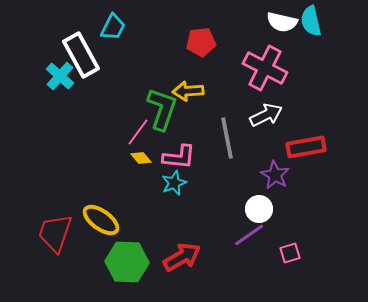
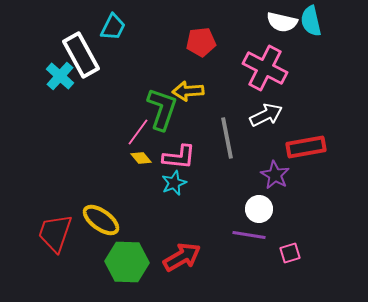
purple line: rotated 44 degrees clockwise
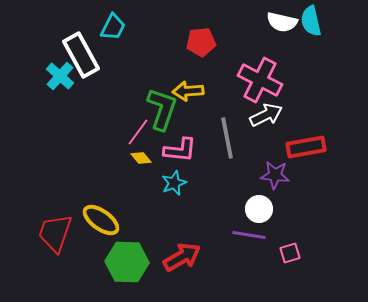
pink cross: moved 5 px left, 12 px down
pink L-shape: moved 1 px right, 7 px up
purple star: rotated 24 degrees counterclockwise
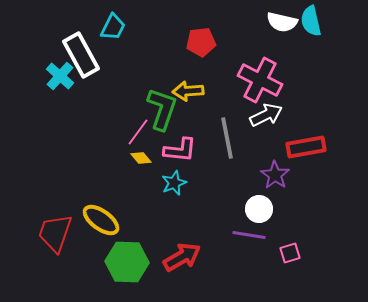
purple star: rotated 28 degrees clockwise
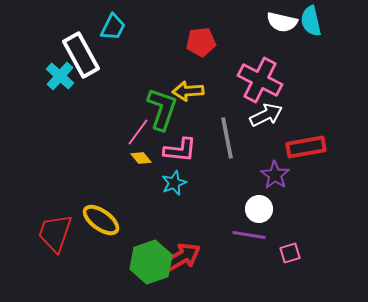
green hexagon: moved 24 px right; rotated 21 degrees counterclockwise
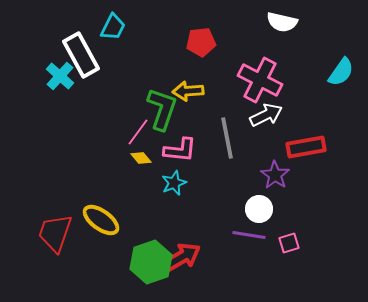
cyan semicircle: moved 30 px right, 51 px down; rotated 132 degrees counterclockwise
pink square: moved 1 px left, 10 px up
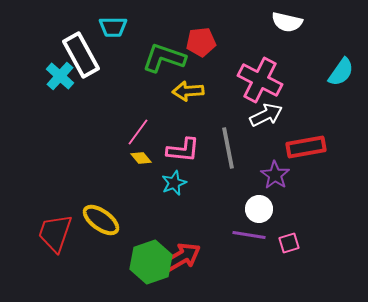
white semicircle: moved 5 px right
cyan trapezoid: rotated 64 degrees clockwise
green L-shape: moved 2 px right, 51 px up; rotated 90 degrees counterclockwise
gray line: moved 1 px right, 10 px down
pink L-shape: moved 3 px right
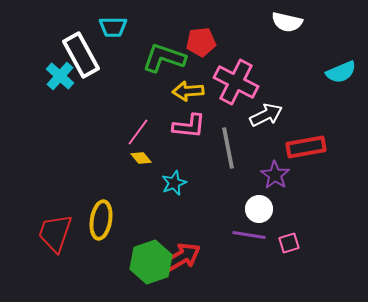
cyan semicircle: rotated 32 degrees clockwise
pink cross: moved 24 px left, 2 px down
pink L-shape: moved 6 px right, 24 px up
yellow ellipse: rotated 63 degrees clockwise
